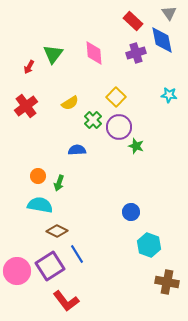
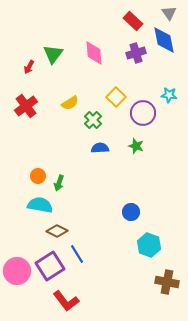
blue diamond: moved 2 px right
purple circle: moved 24 px right, 14 px up
blue semicircle: moved 23 px right, 2 px up
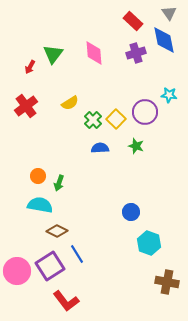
red arrow: moved 1 px right
yellow square: moved 22 px down
purple circle: moved 2 px right, 1 px up
cyan hexagon: moved 2 px up
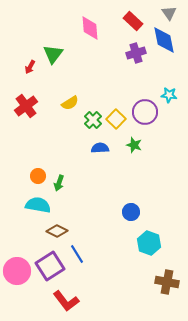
pink diamond: moved 4 px left, 25 px up
green star: moved 2 px left, 1 px up
cyan semicircle: moved 2 px left
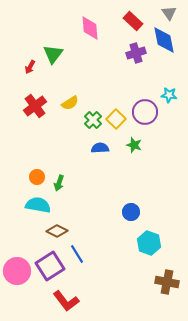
red cross: moved 9 px right
orange circle: moved 1 px left, 1 px down
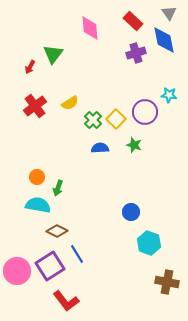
green arrow: moved 1 px left, 5 px down
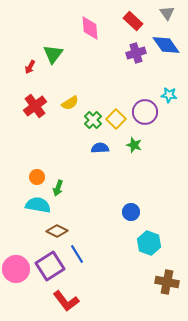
gray triangle: moved 2 px left
blue diamond: moved 2 px right, 5 px down; rotated 24 degrees counterclockwise
pink circle: moved 1 px left, 2 px up
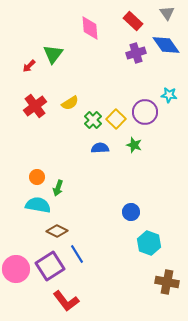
red arrow: moved 1 px left, 1 px up; rotated 16 degrees clockwise
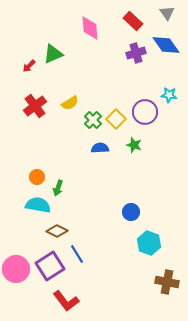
green triangle: rotated 30 degrees clockwise
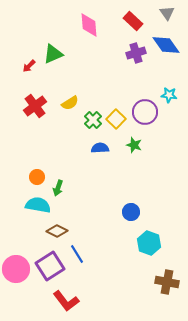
pink diamond: moved 1 px left, 3 px up
